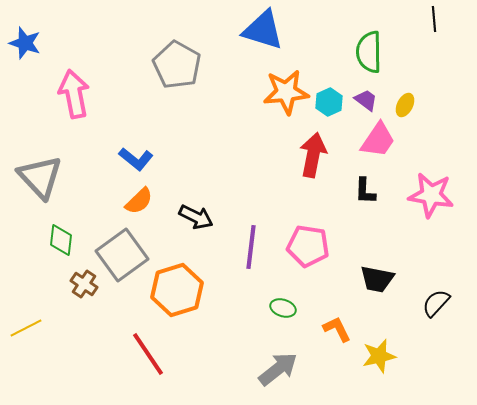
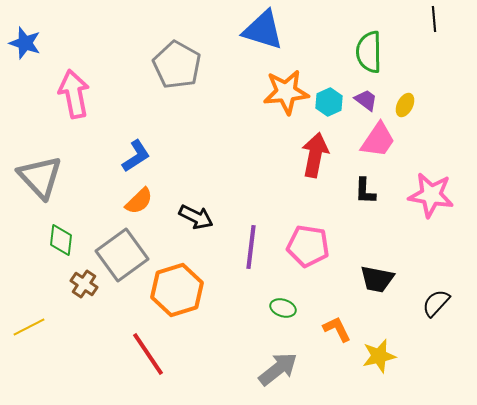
red arrow: moved 2 px right
blue L-shape: moved 3 px up; rotated 72 degrees counterclockwise
yellow line: moved 3 px right, 1 px up
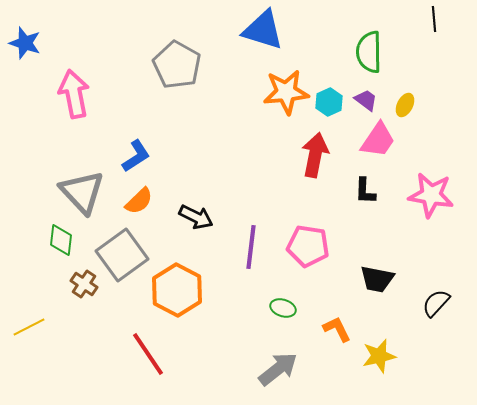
gray triangle: moved 42 px right, 15 px down
orange hexagon: rotated 15 degrees counterclockwise
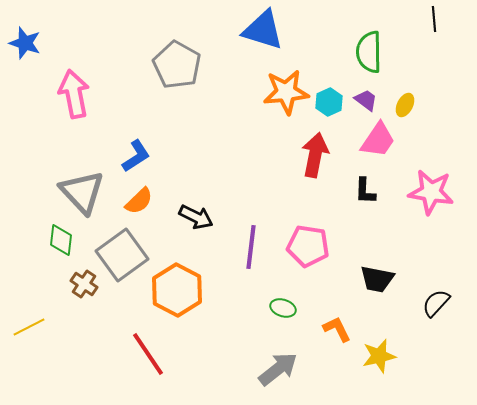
pink star: moved 3 px up
